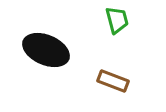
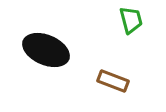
green trapezoid: moved 14 px right
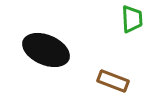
green trapezoid: moved 1 px right, 1 px up; rotated 12 degrees clockwise
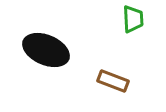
green trapezoid: moved 1 px right
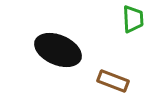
black ellipse: moved 12 px right
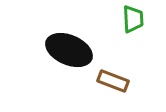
black ellipse: moved 11 px right
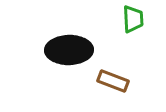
black ellipse: rotated 24 degrees counterclockwise
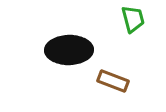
green trapezoid: rotated 12 degrees counterclockwise
